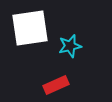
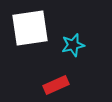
cyan star: moved 3 px right, 1 px up
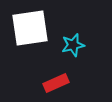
red rectangle: moved 2 px up
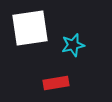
red rectangle: rotated 15 degrees clockwise
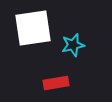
white square: moved 3 px right
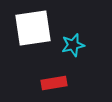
red rectangle: moved 2 px left
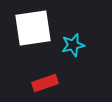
red rectangle: moved 9 px left; rotated 10 degrees counterclockwise
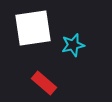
red rectangle: moved 1 px left; rotated 60 degrees clockwise
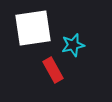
red rectangle: moved 9 px right, 13 px up; rotated 20 degrees clockwise
